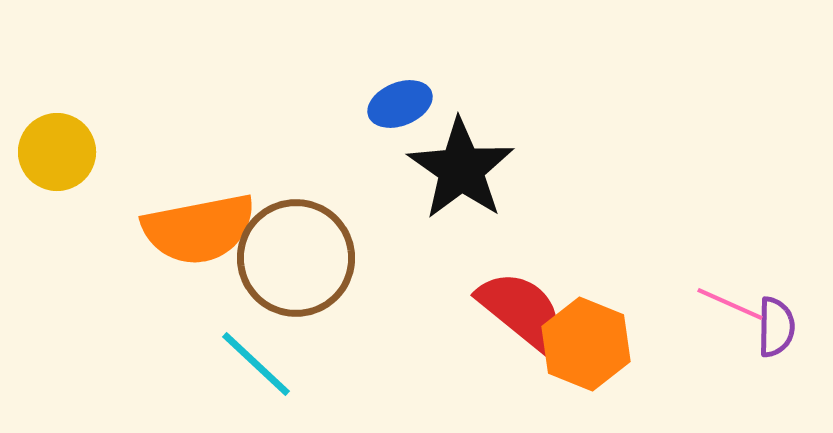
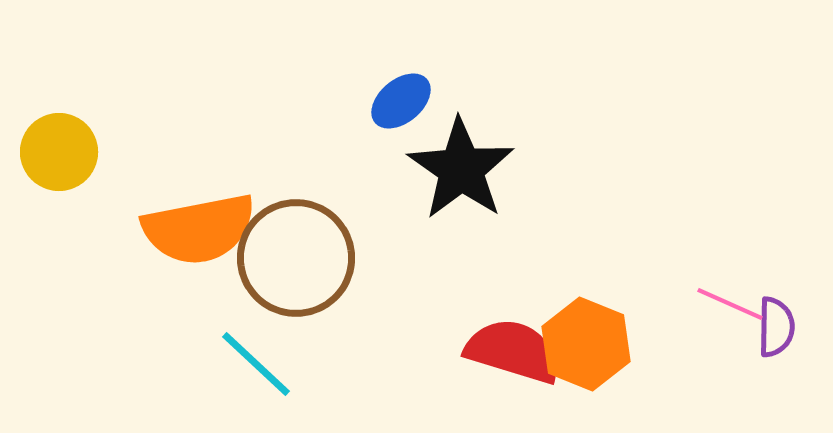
blue ellipse: moved 1 px right, 3 px up; rotated 18 degrees counterclockwise
yellow circle: moved 2 px right
red semicircle: moved 8 px left, 41 px down; rotated 22 degrees counterclockwise
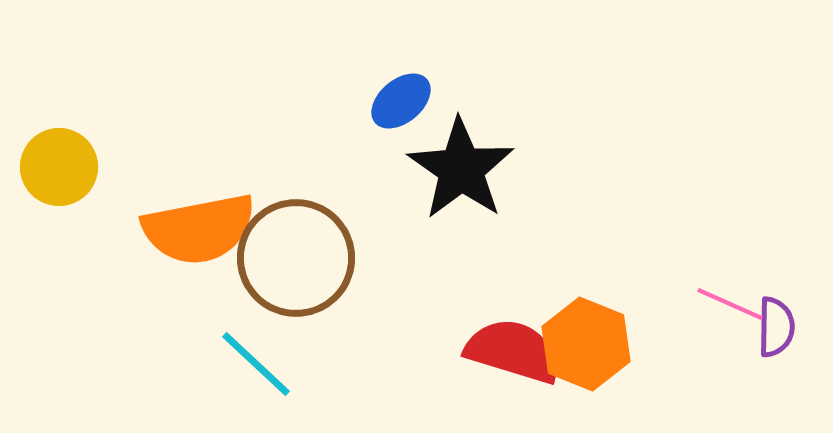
yellow circle: moved 15 px down
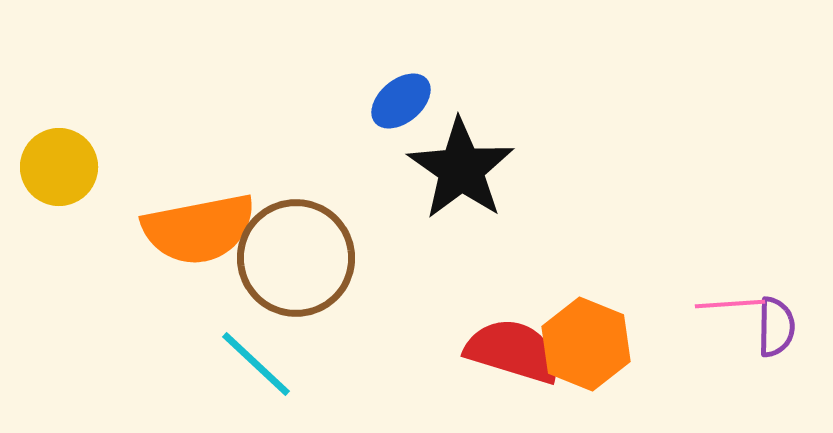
pink line: rotated 28 degrees counterclockwise
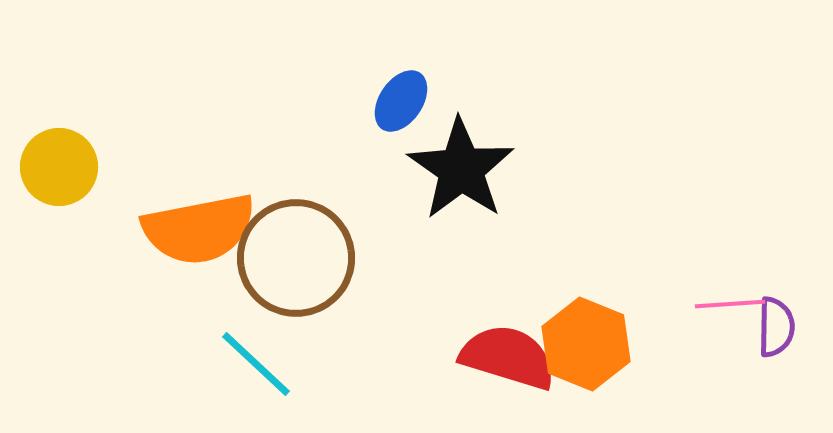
blue ellipse: rotated 16 degrees counterclockwise
red semicircle: moved 5 px left, 6 px down
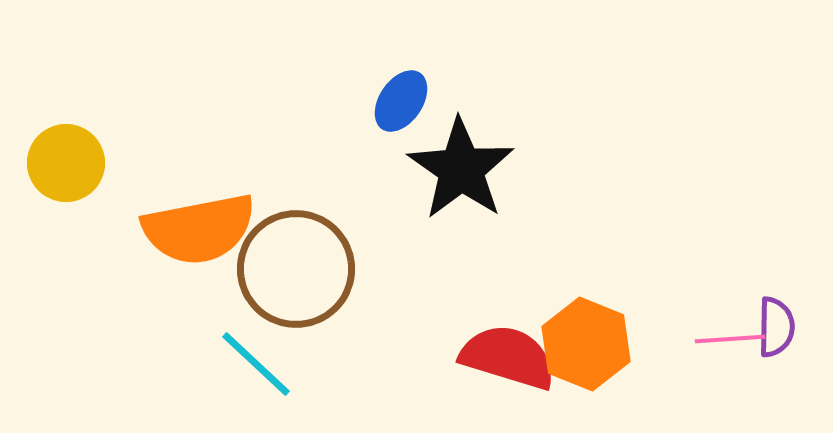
yellow circle: moved 7 px right, 4 px up
brown circle: moved 11 px down
pink line: moved 35 px down
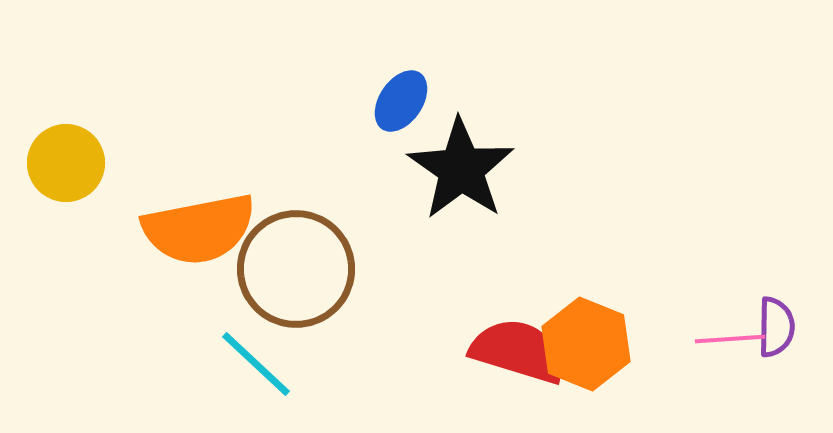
red semicircle: moved 10 px right, 6 px up
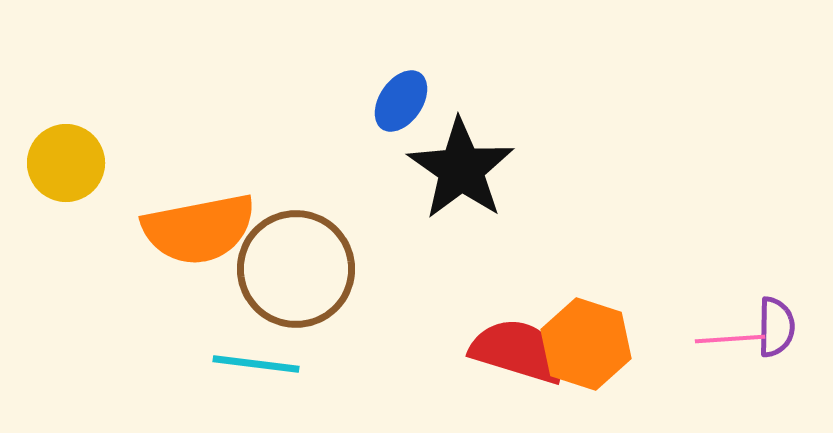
orange hexagon: rotated 4 degrees counterclockwise
cyan line: rotated 36 degrees counterclockwise
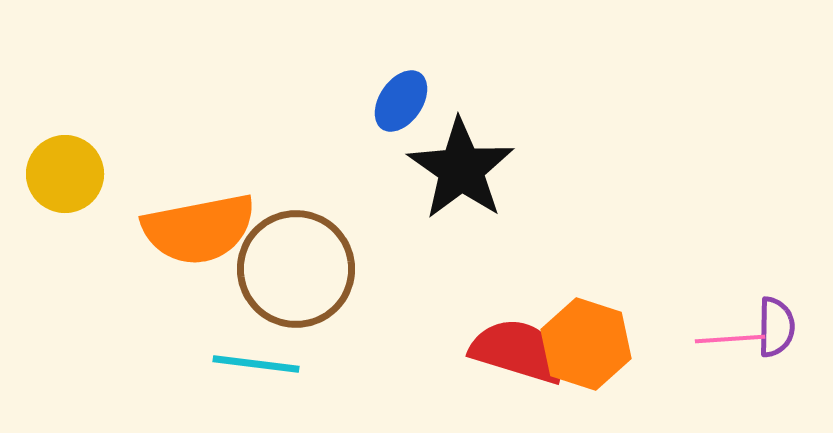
yellow circle: moved 1 px left, 11 px down
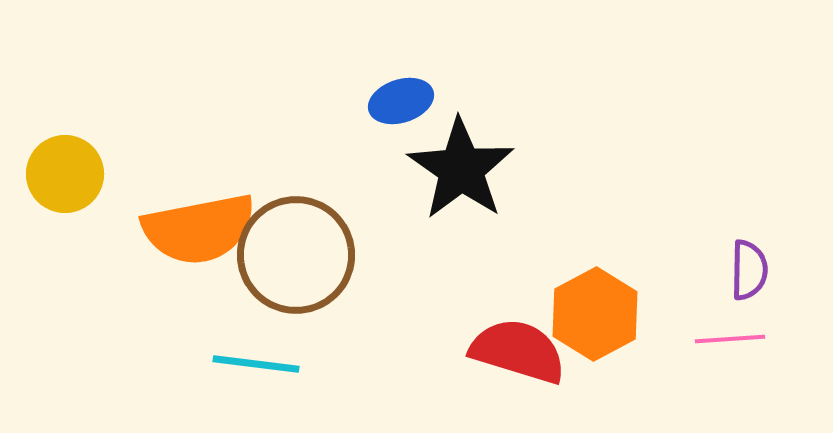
blue ellipse: rotated 38 degrees clockwise
brown circle: moved 14 px up
purple semicircle: moved 27 px left, 57 px up
orange hexagon: moved 9 px right, 30 px up; rotated 14 degrees clockwise
